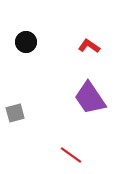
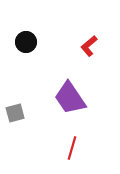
red L-shape: rotated 75 degrees counterclockwise
purple trapezoid: moved 20 px left
red line: moved 1 px right, 7 px up; rotated 70 degrees clockwise
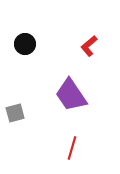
black circle: moved 1 px left, 2 px down
purple trapezoid: moved 1 px right, 3 px up
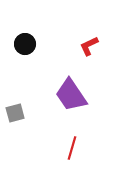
red L-shape: rotated 15 degrees clockwise
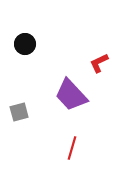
red L-shape: moved 10 px right, 17 px down
purple trapezoid: rotated 9 degrees counterclockwise
gray square: moved 4 px right, 1 px up
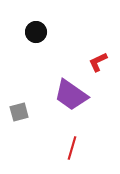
black circle: moved 11 px right, 12 px up
red L-shape: moved 1 px left, 1 px up
purple trapezoid: rotated 12 degrees counterclockwise
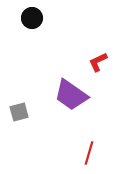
black circle: moved 4 px left, 14 px up
red line: moved 17 px right, 5 px down
